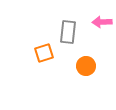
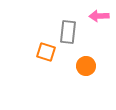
pink arrow: moved 3 px left, 6 px up
orange square: moved 2 px right, 1 px up; rotated 36 degrees clockwise
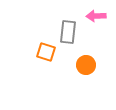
pink arrow: moved 3 px left
orange circle: moved 1 px up
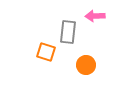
pink arrow: moved 1 px left
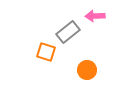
gray rectangle: rotated 45 degrees clockwise
orange circle: moved 1 px right, 5 px down
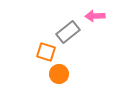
orange circle: moved 28 px left, 4 px down
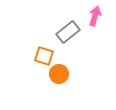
pink arrow: rotated 108 degrees clockwise
orange square: moved 2 px left, 4 px down
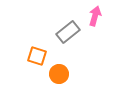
orange square: moved 7 px left
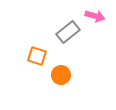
pink arrow: rotated 90 degrees clockwise
orange circle: moved 2 px right, 1 px down
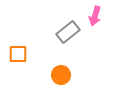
pink arrow: rotated 90 degrees clockwise
orange square: moved 19 px left, 2 px up; rotated 18 degrees counterclockwise
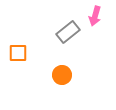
orange square: moved 1 px up
orange circle: moved 1 px right
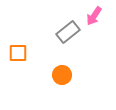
pink arrow: moved 1 px left; rotated 18 degrees clockwise
